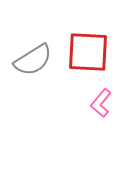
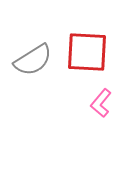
red square: moved 1 px left
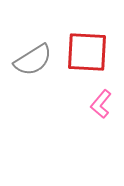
pink L-shape: moved 1 px down
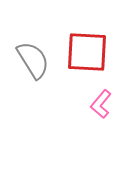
gray semicircle: rotated 90 degrees counterclockwise
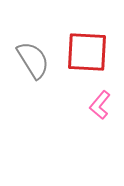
pink L-shape: moved 1 px left, 1 px down
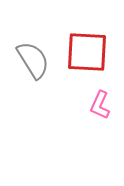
pink L-shape: rotated 16 degrees counterclockwise
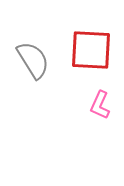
red square: moved 4 px right, 2 px up
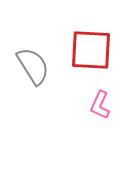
gray semicircle: moved 6 px down
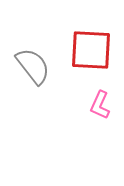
gray semicircle: rotated 6 degrees counterclockwise
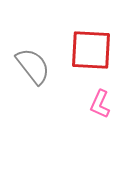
pink L-shape: moved 1 px up
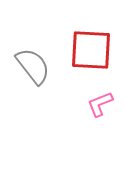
pink L-shape: rotated 44 degrees clockwise
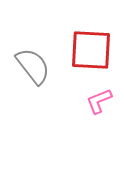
pink L-shape: moved 1 px left, 3 px up
